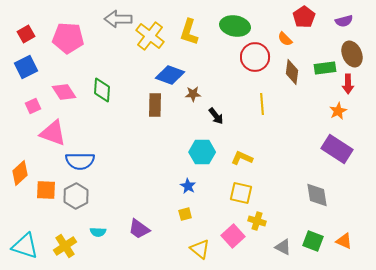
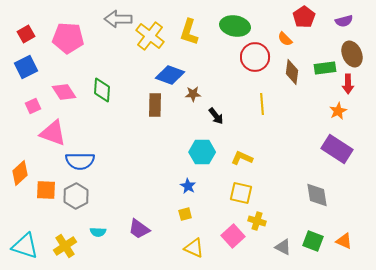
yellow triangle at (200, 249): moved 6 px left, 1 px up; rotated 15 degrees counterclockwise
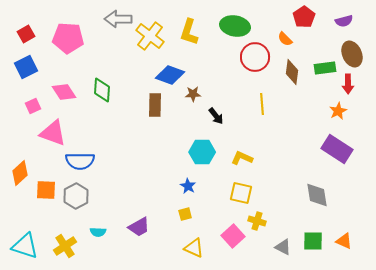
purple trapezoid at (139, 229): moved 2 px up; rotated 65 degrees counterclockwise
green square at (313, 241): rotated 20 degrees counterclockwise
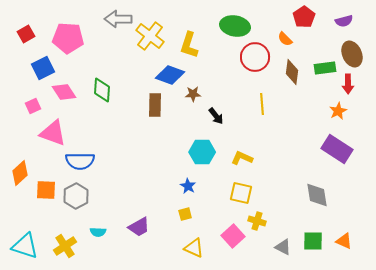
yellow L-shape at (189, 32): moved 13 px down
blue square at (26, 67): moved 17 px right, 1 px down
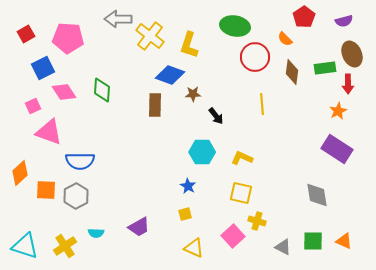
pink triangle at (53, 133): moved 4 px left, 1 px up
cyan semicircle at (98, 232): moved 2 px left, 1 px down
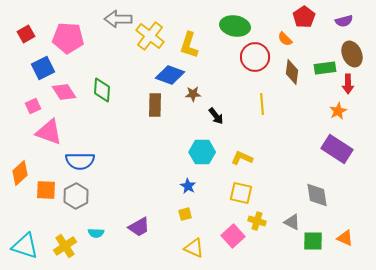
orange triangle at (344, 241): moved 1 px right, 3 px up
gray triangle at (283, 247): moved 9 px right, 25 px up
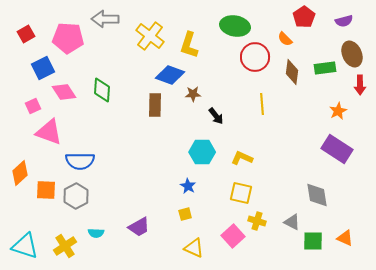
gray arrow at (118, 19): moved 13 px left
red arrow at (348, 84): moved 12 px right, 1 px down
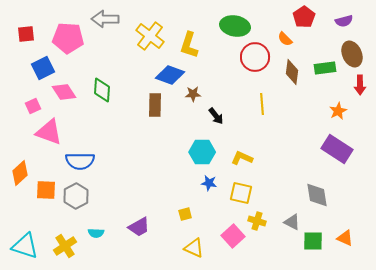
red square at (26, 34): rotated 24 degrees clockwise
blue star at (188, 186): moved 21 px right, 3 px up; rotated 21 degrees counterclockwise
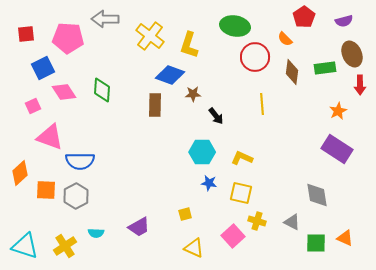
pink triangle at (49, 132): moved 1 px right, 5 px down
green square at (313, 241): moved 3 px right, 2 px down
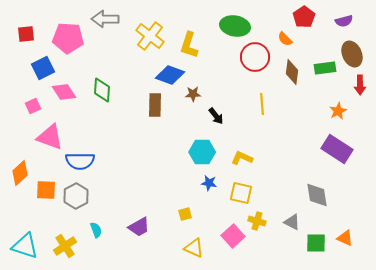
cyan semicircle at (96, 233): moved 3 px up; rotated 112 degrees counterclockwise
